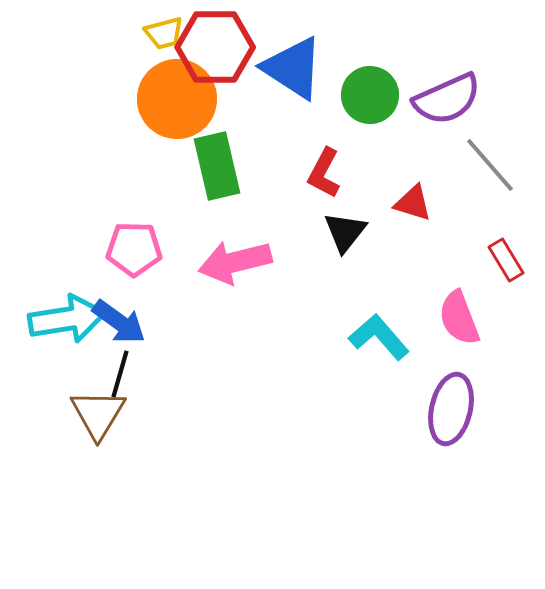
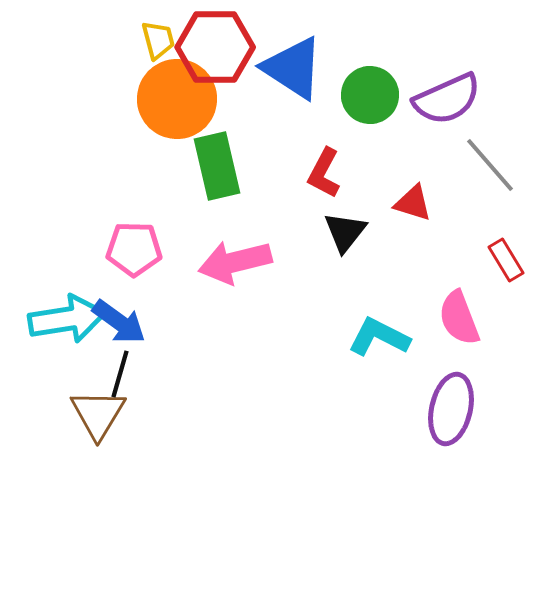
yellow trapezoid: moved 6 px left, 7 px down; rotated 90 degrees counterclockwise
cyan L-shape: rotated 22 degrees counterclockwise
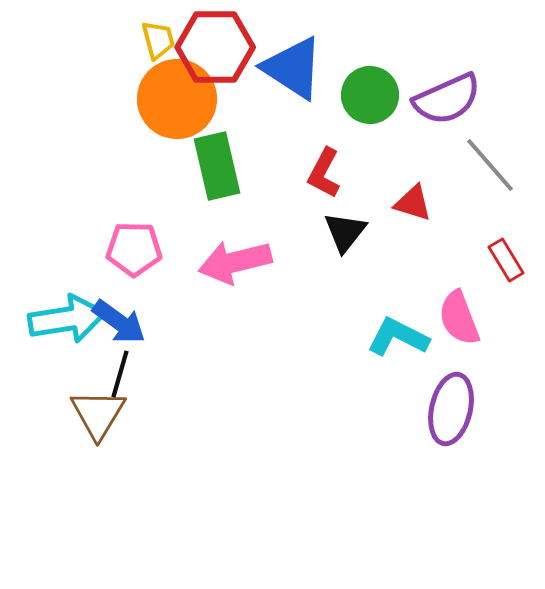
cyan L-shape: moved 19 px right
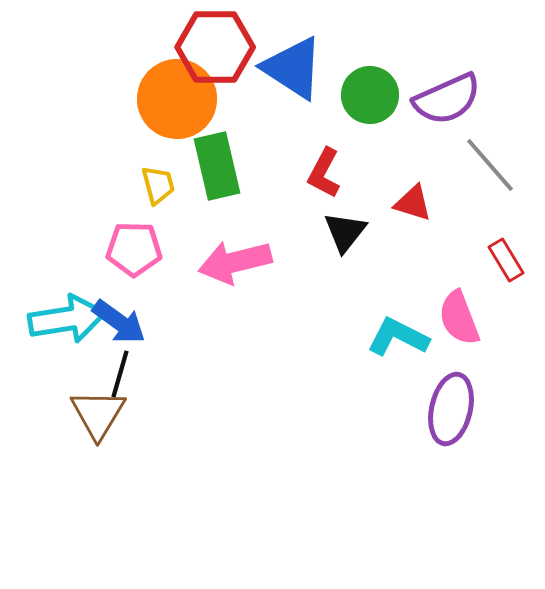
yellow trapezoid: moved 145 px down
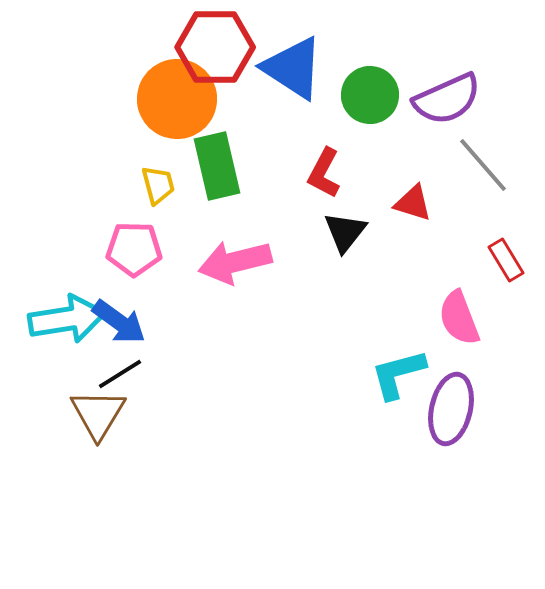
gray line: moved 7 px left
cyan L-shape: moved 37 px down; rotated 42 degrees counterclockwise
black line: rotated 42 degrees clockwise
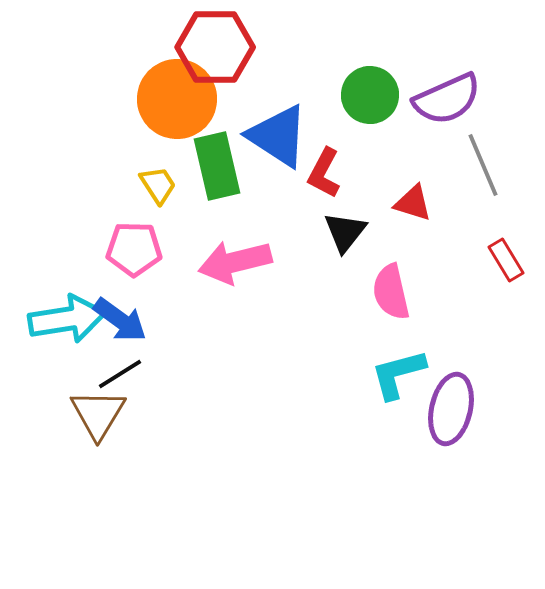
blue triangle: moved 15 px left, 68 px down
gray line: rotated 18 degrees clockwise
yellow trapezoid: rotated 18 degrees counterclockwise
pink semicircle: moved 68 px left, 26 px up; rotated 8 degrees clockwise
blue arrow: moved 1 px right, 2 px up
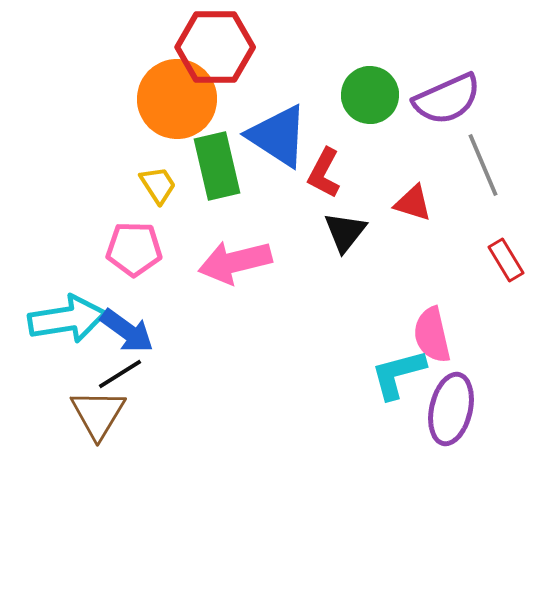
pink semicircle: moved 41 px right, 43 px down
blue arrow: moved 7 px right, 11 px down
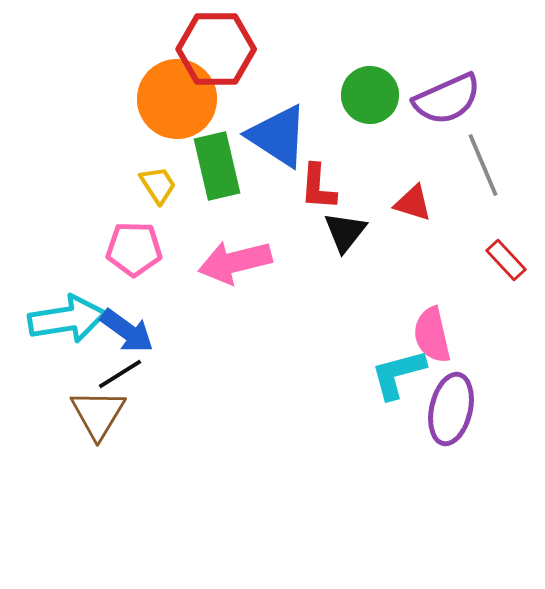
red hexagon: moved 1 px right, 2 px down
red L-shape: moved 6 px left, 14 px down; rotated 24 degrees counterclockwise
red rectangle: rotated 12 degrees counterclockwise
